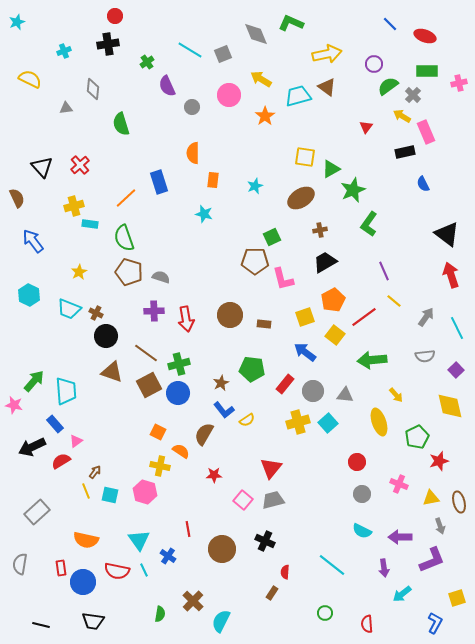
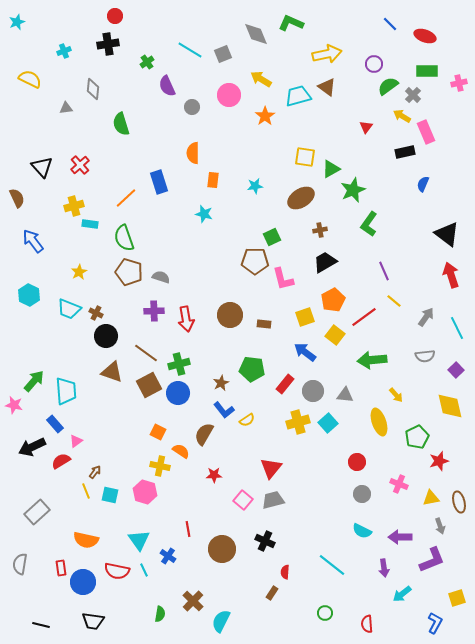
blue semicircle at (423, 184): rotated 49 degrees clockwise
cyan star at (255, 186): rotated 14 degrees clockwise
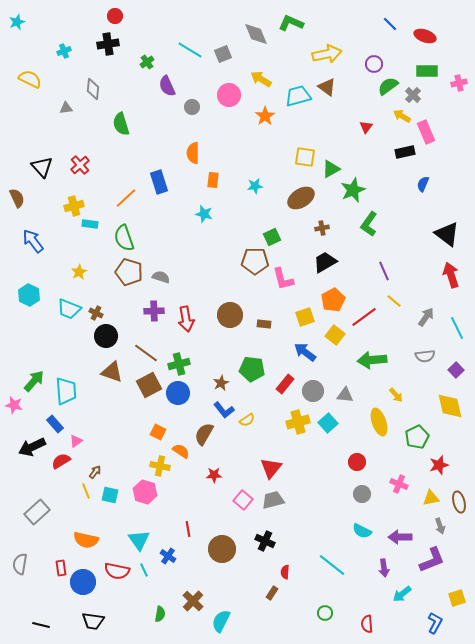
brown cross at (320, 230): moved 2 px right, 2 px up
red star at (439, 461): moved 4 px down
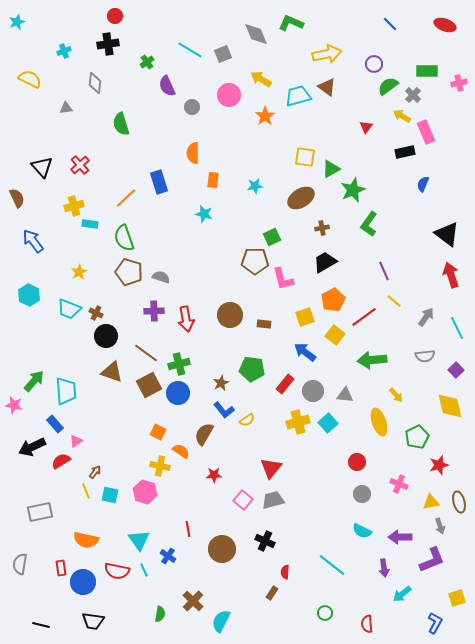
red ellipse at (425, 36): moved 20 px right, 11 px up
gray diamond at (93, 89): moved 2 px right, 6 px up
yellow triangle at (431, 498): moved 4 px down
gray rectangle at (37, 512): moved 3 px right; rotated 30 degrees clockwise
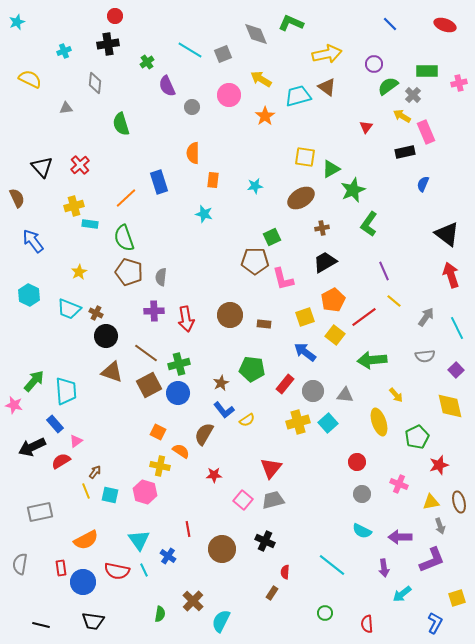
gray semicircle at (161, 277): rotated 102 degrees counterclockwise
orange semicircle at (86, 540): rotated 40 degrees counterclockwise
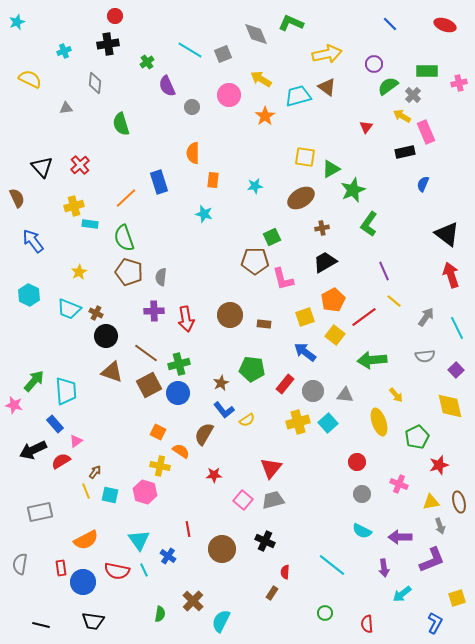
black arrow at (32, 447): moved 1 px right, 3 px down
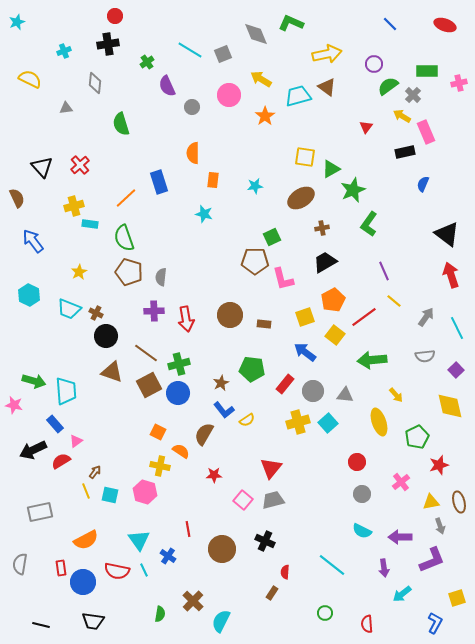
green arrow at (34, 381): rotated 65 degrees clockwise
pink cross at (399, 484): moved 2 px right, 2 px up; rotated 30 degrees clockwise
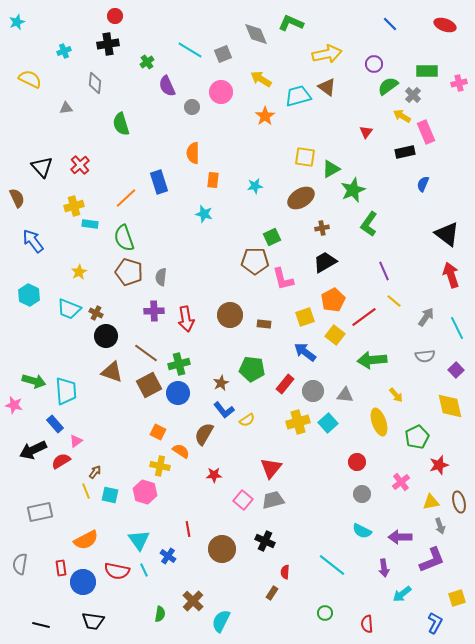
pink circle at (229, 95): moved 8 px left, 3 px up
red triangle at (366, 127): moved 5 px down
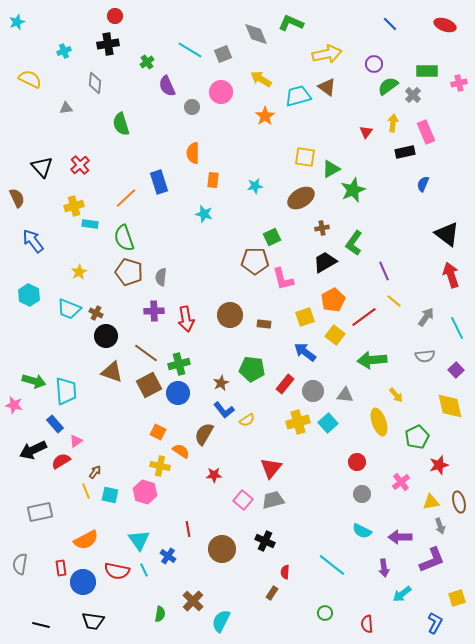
yellow arrow at (402, 116): moved 9 px left, 7 px down; rotated 66 degrees clockwise
green L-shape at (369, 224): moved 15 px left, 19 px down
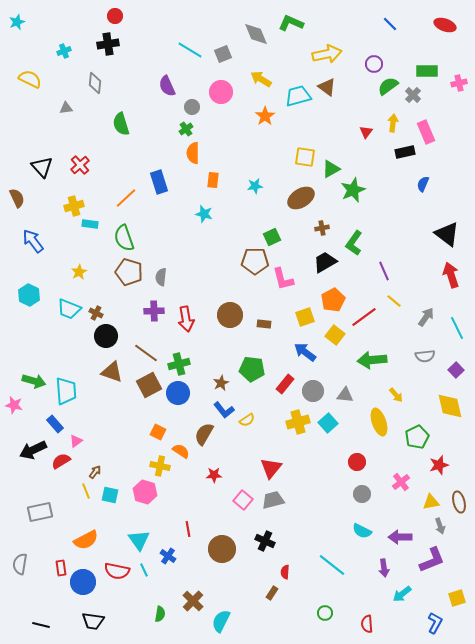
green cross at (147, 62): moved 39 px right, 67 px down
